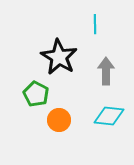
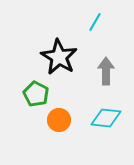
cyan line: moved 2 px up; rotated 30 degrees clockwise
cyan diamond: moved 3 px left, 2 px down
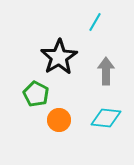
black star: rotated 9 degrees clockwise
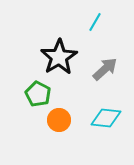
gray arrow: moved 1 px left, 2 px up; rotated 48 degrees clockwise
green pentagon: moved 2 px right
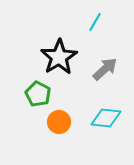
orange circle: moved 2 px down
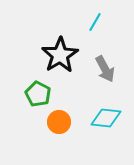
black star: moved 1 px right, 2 px up
gray arrow: rotated 104 degrees clockwise
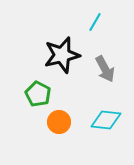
black star: moved 2 px right; rotated 18 degrees clockwise
cyan diamond: moved 2 px down
